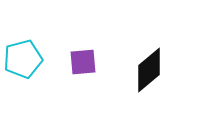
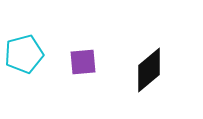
cyan pentagon: moved 1 px right, 5 px up
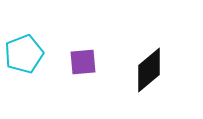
cyan pentagon: rotated 6 degrees counterclockwise
